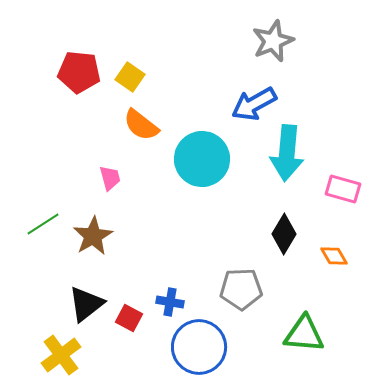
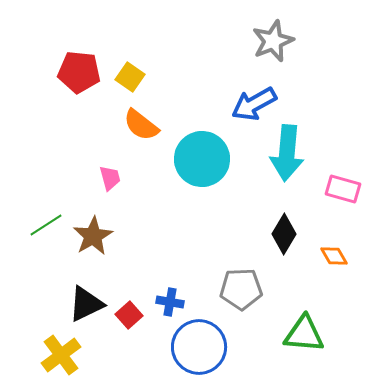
green line: moved 3 px right, 1 px down
black triangle: rotated 12 degrees clockwise
red square: moved 3 px up; rotated 20 degrees clockwise
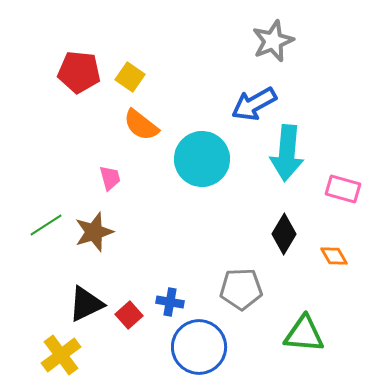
brown star: moved 1 px right, 4 px up; rotated 12 degrees clockwise
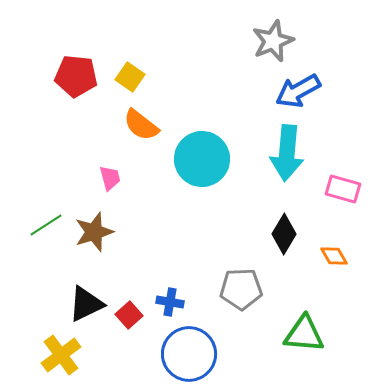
red pentagon: moved 3 px left, 4 px down
blue arrow: moved 44 px right, 13 px up
blue circle: moved 10 px left, 7 px down
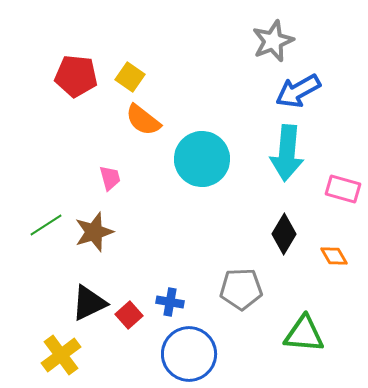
orange semicircle: moved 2 px right, 5 px up
black triangle: moved 3 px right, 1 px up
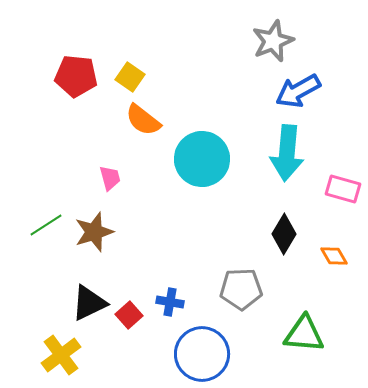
blue circle: moved 13 px right
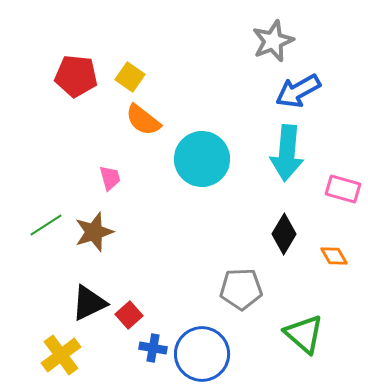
blue cross: moved 17 px left, 46 px down
green triangle: rotated 36 degrees clockwise
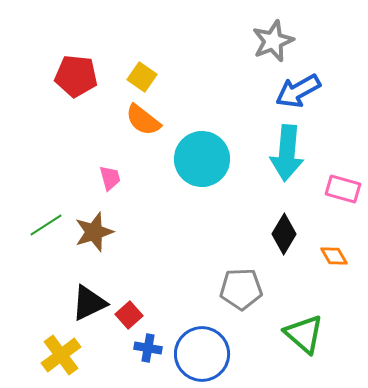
yellow square: moved 12 px right
blue cross: moved 5 px left
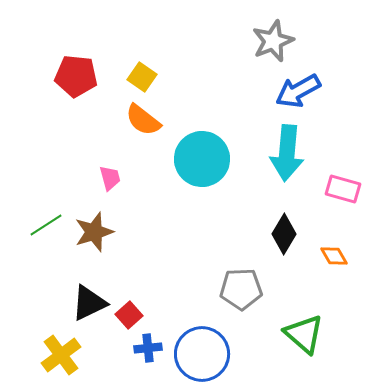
blue cross: rotated 16 degrees counterclockwise
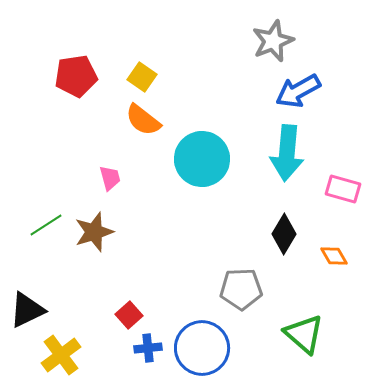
red pentagon: rotated 15 degrees counterclockwise
black triangle: moved 62 px left, 7 px down
blue circle: moved 6 px up
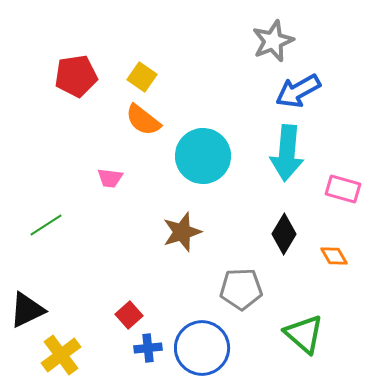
cyan circle: moved 1 px right, 3 px up
pink trapezoid: rotated 112 degrees clockwise
brown star: moved 88 px right
